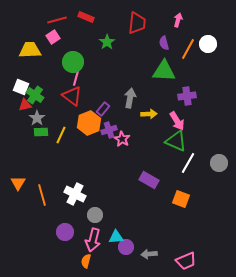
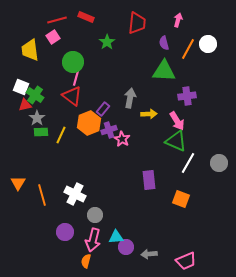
yellow trapezoid at (30, 50): rotated 95 degrees counterclockwise
purple rectangle at (149, 180): rotated 54 degrees clockwise
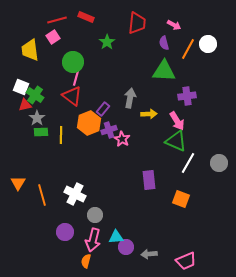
pink arrow at (178, 20): moved 4 px left, 5 px down; rotated 104 degrees clockwise
yellow line at (61, 135): rotated 24 degrees counterclockwise
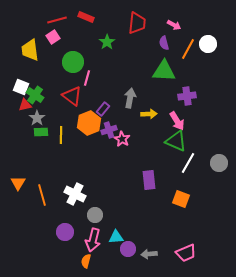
pink line at (76, 78): moved 11 px right
purple circle at (126, 247): moved 2 px right, 2 px down
pink trapezoid at (186, 261): moved 8 px up
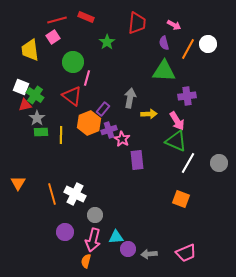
purple rectangle at (149, 180): moved 12 px left, 20 px up
orange line at (42, 195): moved 10 px right, 1 px up
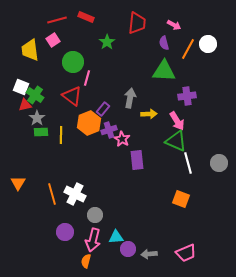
pink square at (53, 37): moved 3 px down
white line at (188, 163): rotated 45 degrees counterclockwise
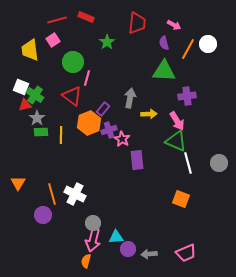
gray circle at (95, 215): moved 2 px left, 8 px down
purple circle at (65, 232): moved 22 px left, 17 px up
